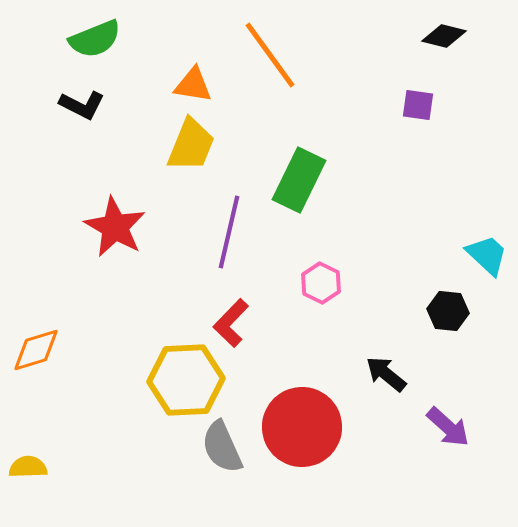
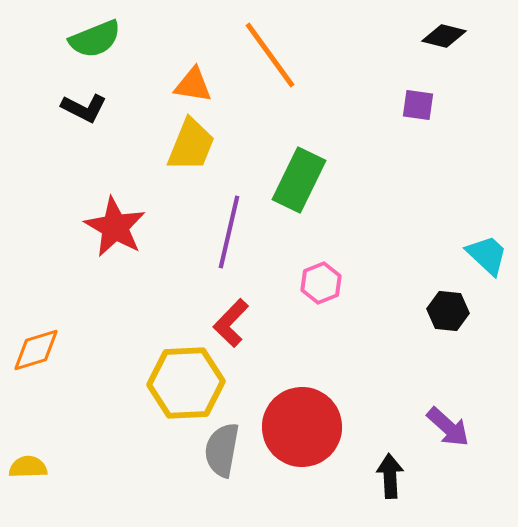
black L-shape: moved 2 px right, 3 px down
pink hexagon: rotated 12 degrees clockwise
black arrow: moved 4 px right, 102 px down; rotated 48 degrees clockwise
yellow hexagon: moved 3 px down
gray semicircle: moved 3 px down; rotated 34 degrees clockwise
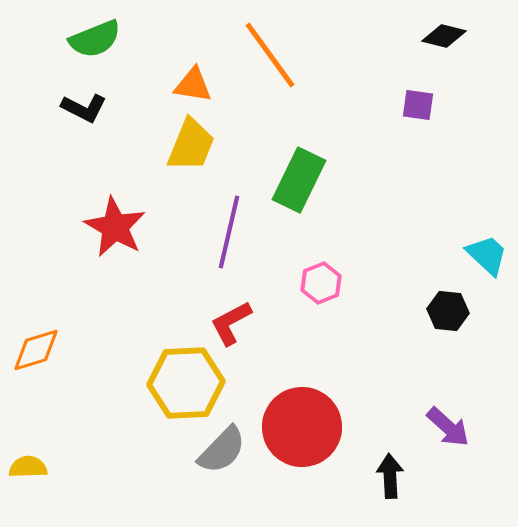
red L-shape: rotated 18 degrees clockwise
gray semicircle: rotated 146 degrees counterclockwise
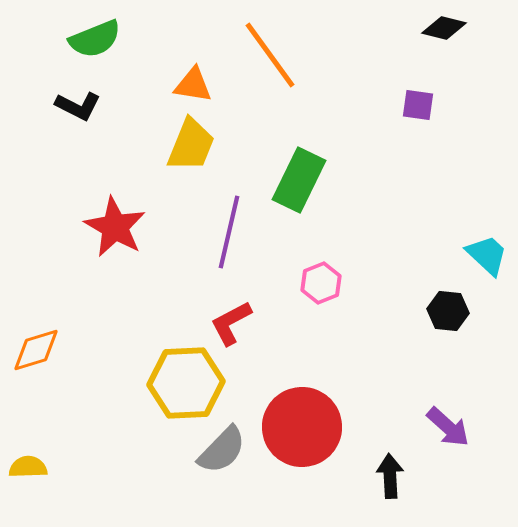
black diamond: moved 8 px up
black L-shape: moved 6 px left, 2 px up
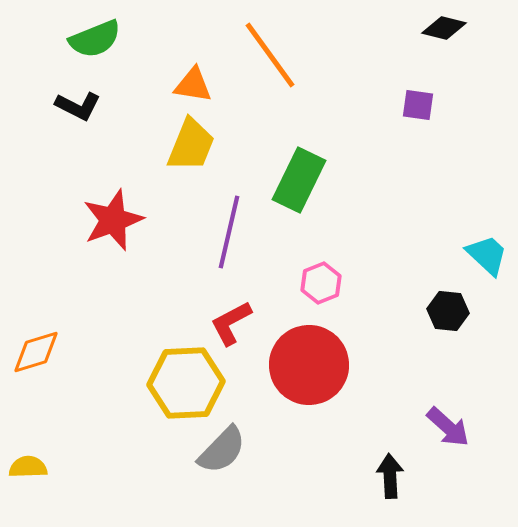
red star: moved 2 px left, 7 px up; rotated 22 degrees clockwise
orange diamond: moved 2 px down
red circle: moved 7 px right, 62 px up
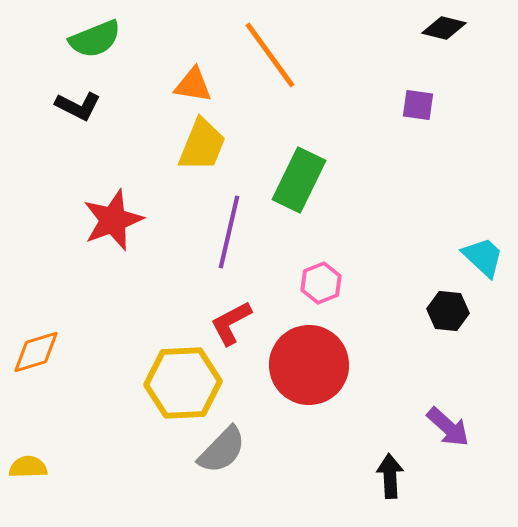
yellow trapezoid: moved 11 px right
cyan trapezoid: moved 4 px left, 2 px down
yellow hexagon: moved 3 px left
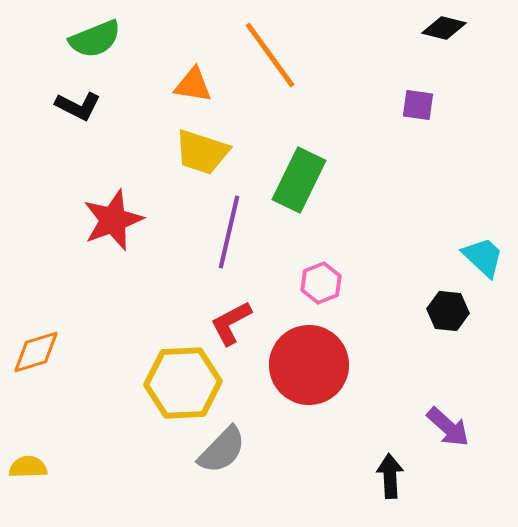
yellow trapezoid: moved 7 px down; rotated 86 degrees clockwise
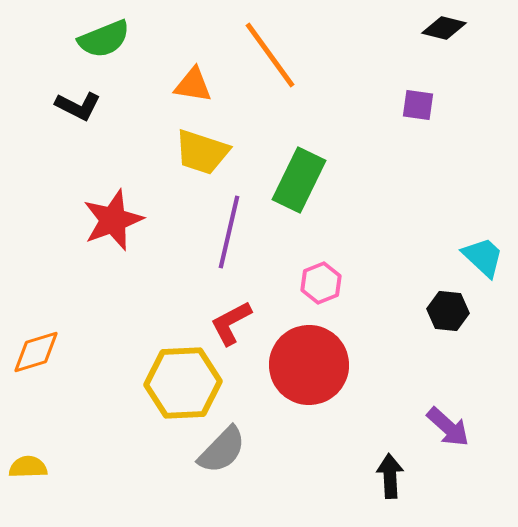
green semicircle: moved 9 px right
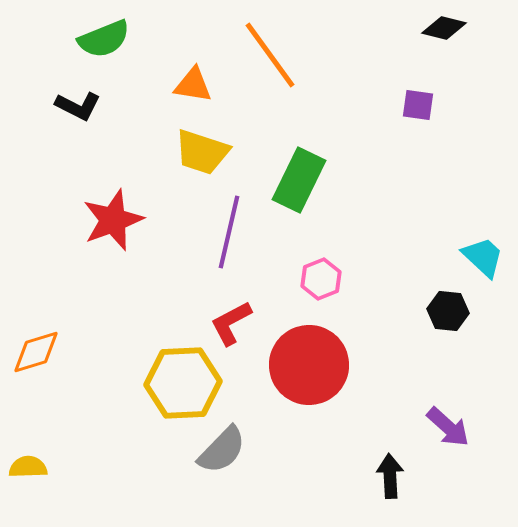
pink hexagon: moved 4 px up
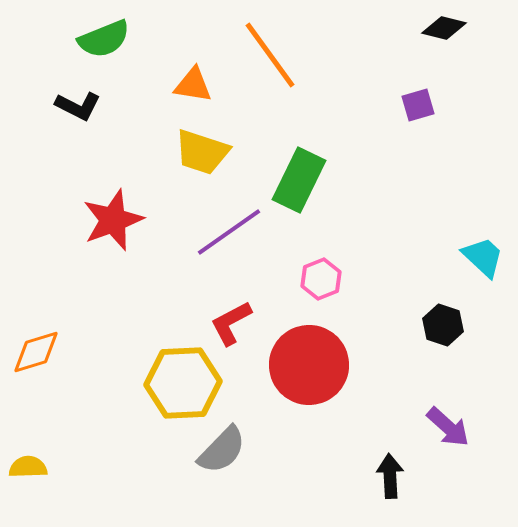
purple square: rotated 24 degrees counterclockwise
purple line: rotated 42 degrees clockwise
black hexagon: moved 5 px left, 14 px down; rotated 12 degrees clockwise
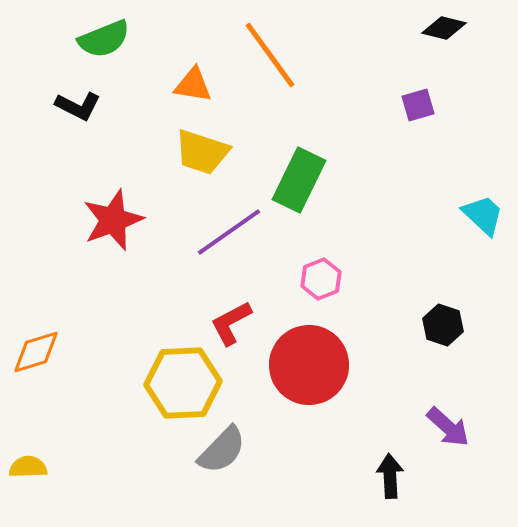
cyan trapezoid: moved 42 px up
